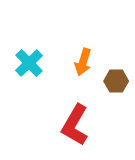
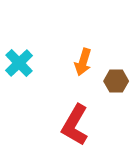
cyan cross: moved 10 px left
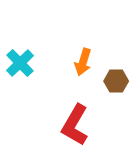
cyan cross: moved 1 px right
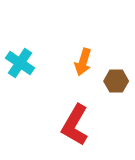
cyan cross: rotated 12 degrees counterclockwise
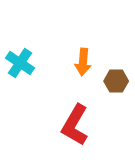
orange arrow: rotated 12 degrees counterclockwise
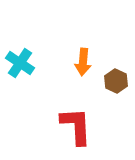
brown hexagon: rotated 25 degrees clockwise
red L-shape: moved 1 px right, 1 px down; rotated 147 degrees clockwise
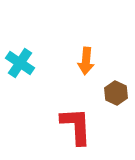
orange arrow: moved 3 px right, 1 px up
brown hexagon: moved 12 px down
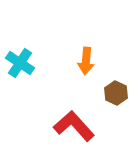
red L-shape: moved 2 px left; rotated 39 degrees counterclockwise
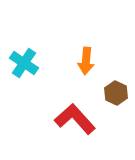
cyan cross: moved 4 px right
red L-shape: moved 1 px right, 7 px up
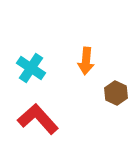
cyan cross: moved 7 px right, 5 px down
red L-shape: moved 37 px left
